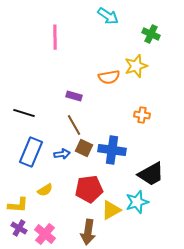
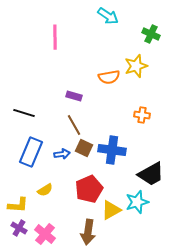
red pentagon: rotated 16 degrees counterclockwise
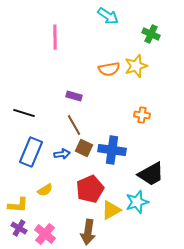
orange semicircle: moved 8 px up
red pentagon: moved 1 px right
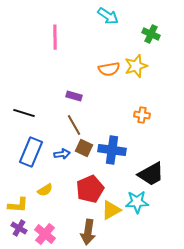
cyan star: rotated 15 degrees clockwise
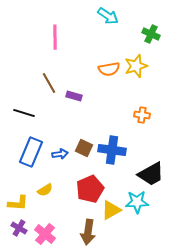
brown line: moved 25 px left, 42 px up
blue arrow: moved 2 px left
yellow L-shape: moved 2 px up
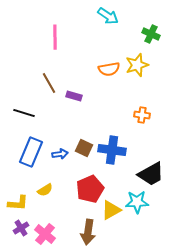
yellow star: moved 1 px right, 1 px up
purple cross: moved 2 px right; rotated 28 degrees clockwise
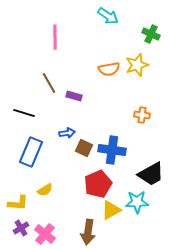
blue arrow: moved 7 px right, 21 px up
red pentagon: moved 8 px right, 5 px up
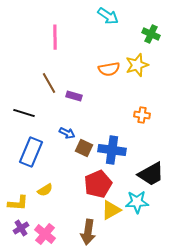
blue arrow: rotated 35 degrees clockwise
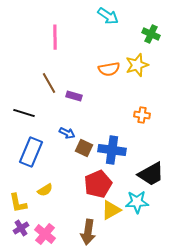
yellow L-shape: rotated 75 degrees clockwise
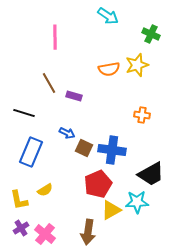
yellow L-shape: moved 1 px right, 3 px up
